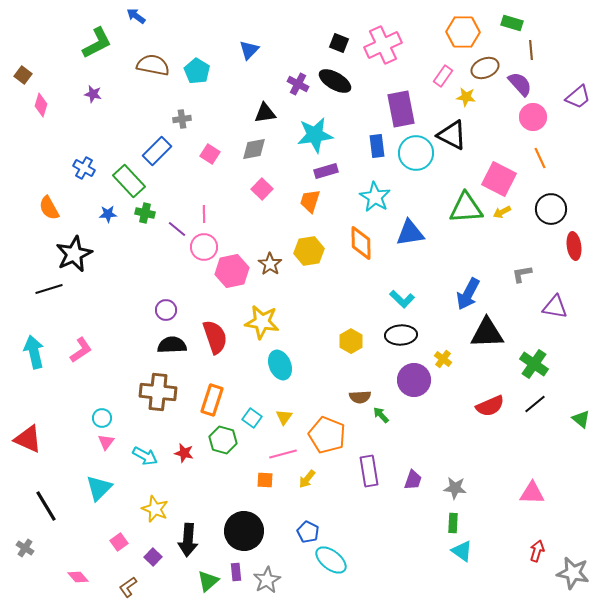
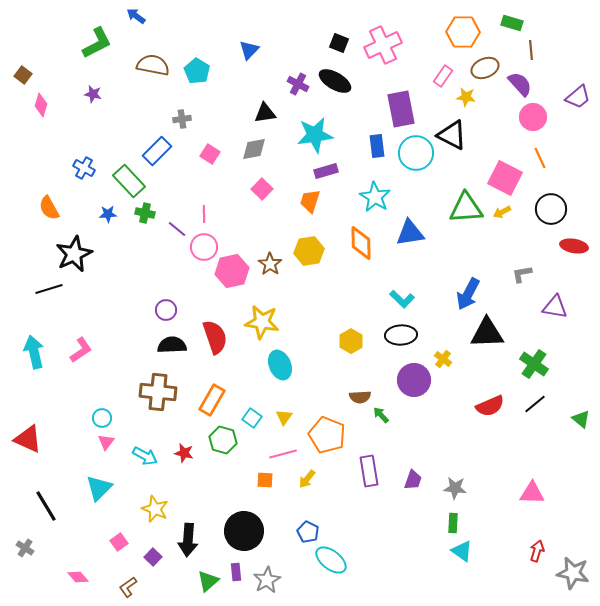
pink square at (499, 179): moved 6 px right, 1 px up
red ellipse at (574, 246): rotated 72 degrees counterclockwise
orange rectangle at (212, 400): rotated 12 degrees clockwise
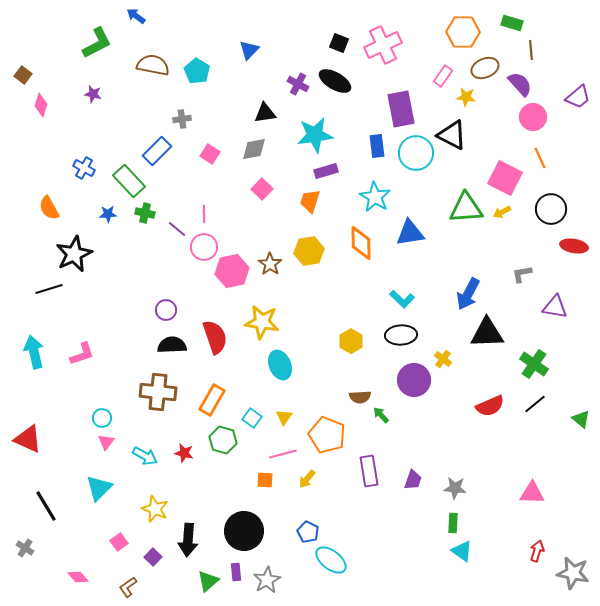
pink L-shape at (81, 350): moved 1 px right, 4 px down; rotated 16 degrees clockwise
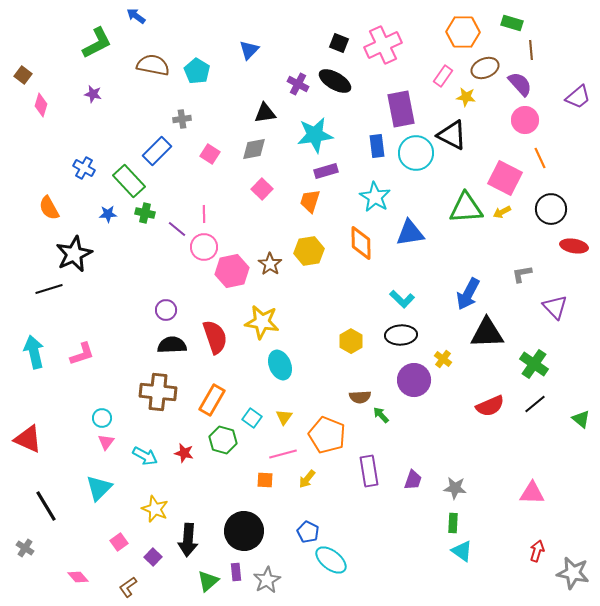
pink circle at (533, 117): moved 8 px left, 3 px down
purple triangle at (555, 307): rotated 36 degrees clockwise
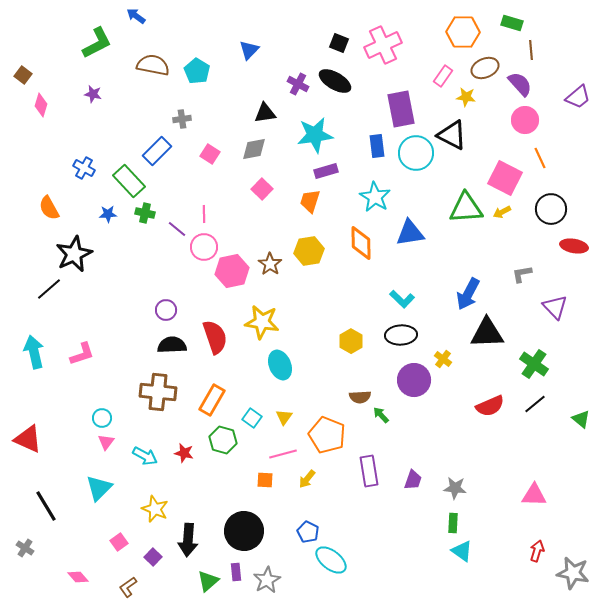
black line at (49, 289): rotated 24 degrees counterclockwise
pink triangle at (532, 493): moved 2 px right, 2 px down
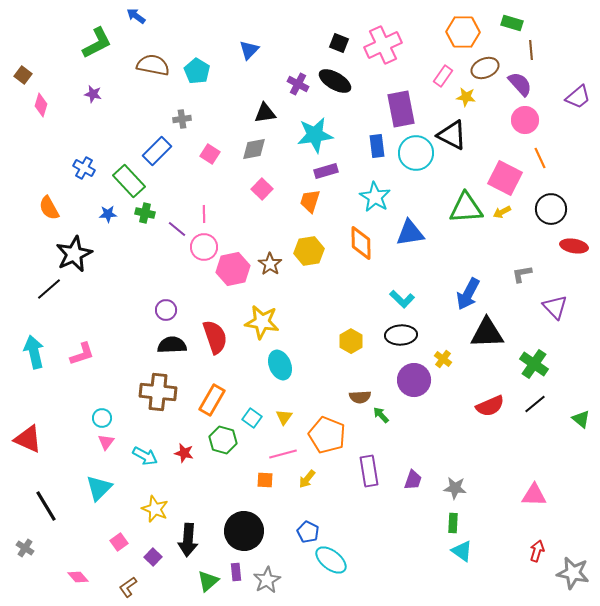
pink hexagon at (232, 271): moved 1 px right, 2 px up
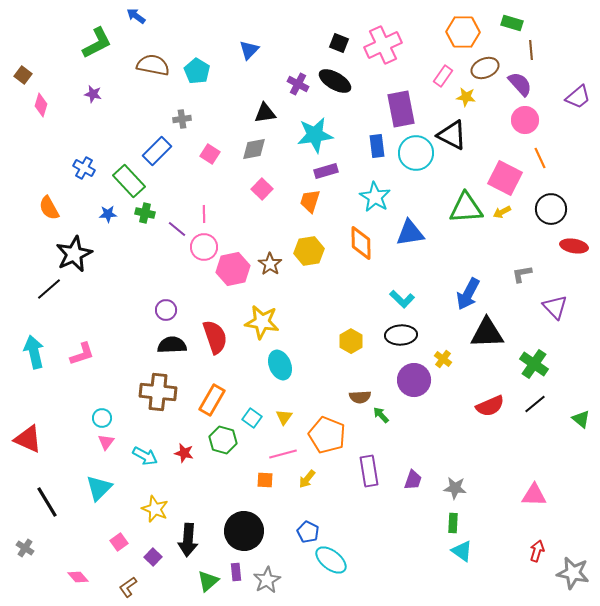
black line at (46, 506): moved 1 px right, 4 px up
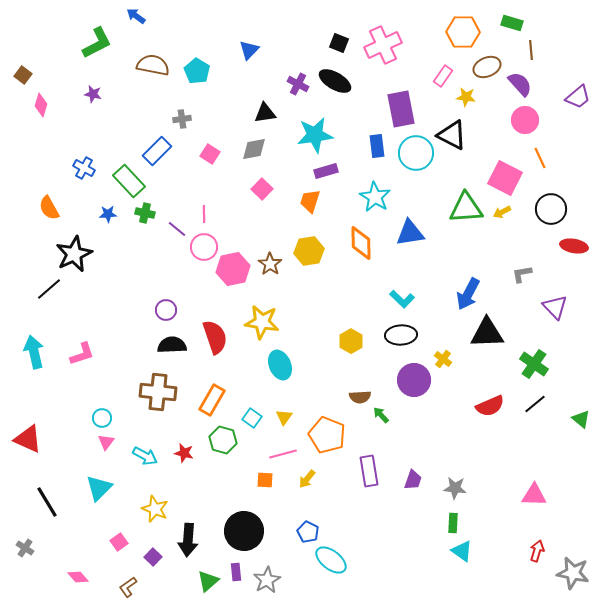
brown ellipse at (485, 68): moved 2 px right, 1 px up
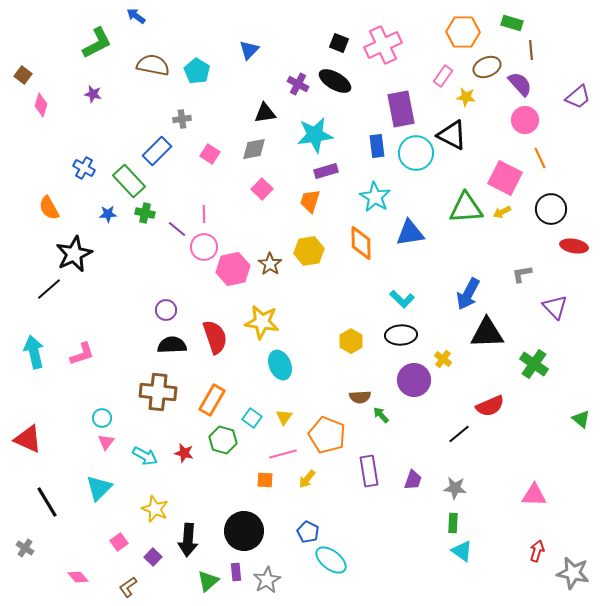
black line at (535, 404): moved 76 px left, 30 px down
